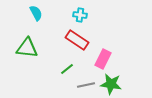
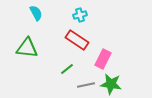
cyan cross: rotated 24 degrees counterclockwise
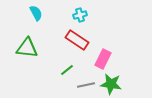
green line: moved 1 px down
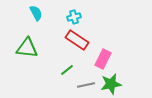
cyan cross: moved 6 px left, 2 px down
green star: rotated 20 degrees counterclockwise
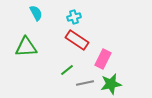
green triangle: moved 1 px left, 1 px up; rotated 10 degrees counterclockwise
gray line: moved 1 px left, 2 px up
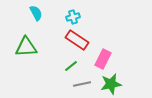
cyan cross: moved 1 px left
green line: moved 4 px right, 4 px up
gray line: moved 3 px left, 1 px down
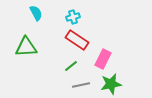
gray line: moved 1 px left, 1 px down
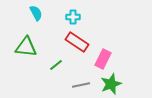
cyan cross: rotated 16 degrees clockwise
red rectangle: moved 2 px down
green triangle: rotated 10 degrees clockwise
green line: moved 15 px left, 1 px up
green star: rotated 10 degrees counterclockwise
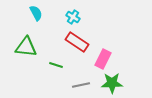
cyan cross: rotated 32 degrees clockwise
green line: rotated 56 degrees clockwise
green star: moved 1 px right, 1 px up; rotated 20 degrees clockwise
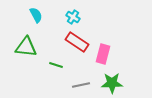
cyan semicircle: moved 2 px down
pink rectangle: moved 5 px up; rotated 12 degrees counterclockwise
